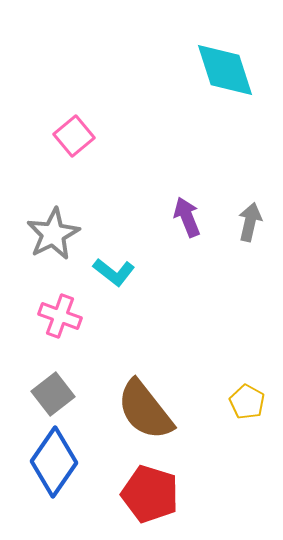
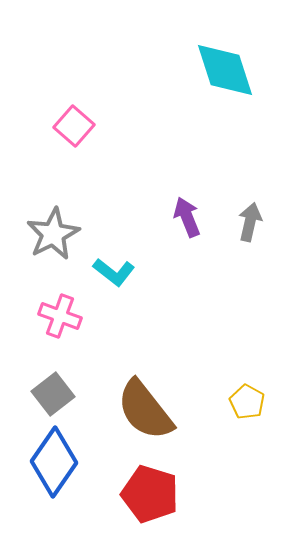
pink square: moved 10 px up; rotated 9 degrees counterclockwise
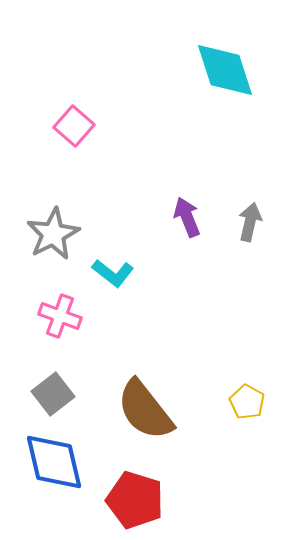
cyan L-shape: moved 1 px left, 1 px down
blue diamond: rotated 48 degrees counterclockwise
red pentagon: moved 15 px left, 6 px down
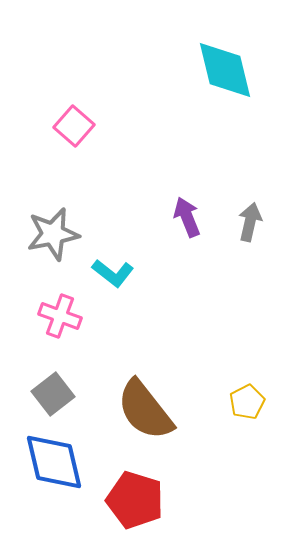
cyan diamond: rotated 4 degrees clockwise
gray star: rotated 16 degrees clockwise
yellow pentagon: rotated 16 degrees clockwise
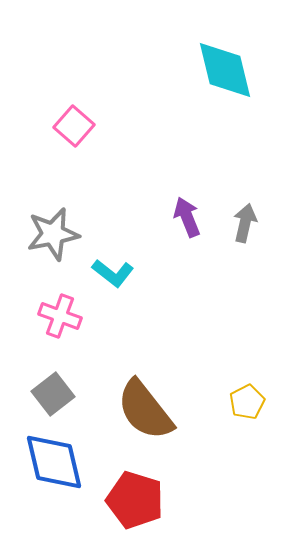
gray arrow: moved 5 px left, 1 px down
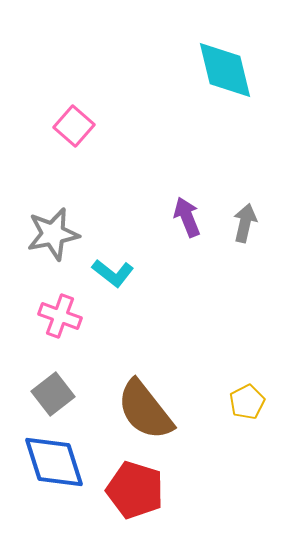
blue diamond: rotated 4 degrees counterclockwise
red pentagon: moved 10 px up
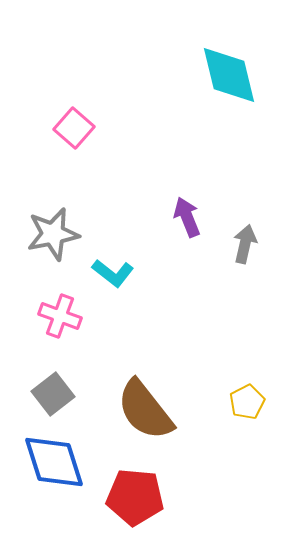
cyan diamond: moved 4 px right, 5 px down
pink square: moved 2 px down
gray arrow: moved 21 px down
red pentagon: moved 7 px down; rotated 12 degrees counterclockwise
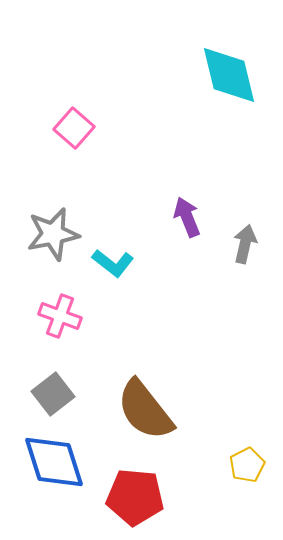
cyan L-shape: moved 10 px up
yellow pentagon: moved 63 px down
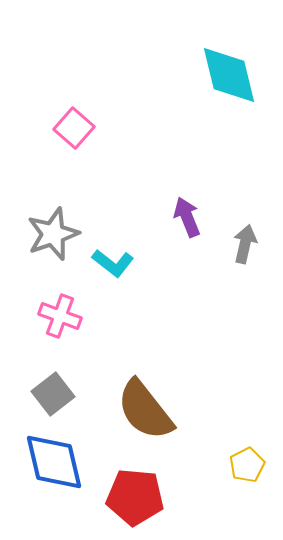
gray star: rotated 8 degrees counterclockwise
blue diamond: rotated 4 degrees clockwise
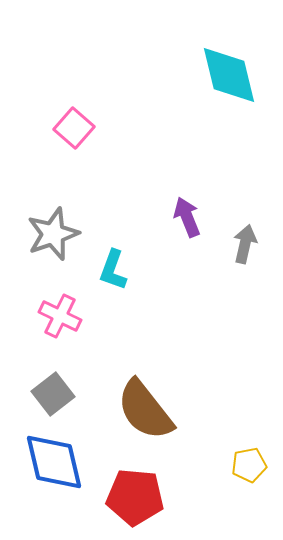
cyan L-shape: moved 7 px down; rotated 72 degrees clockwise
pink cross: rotated 6 degrees clockwise
yellow pentagon: moved 2 px right; rotated 16 degrees clockwise
